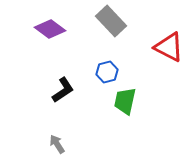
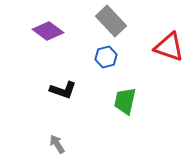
purple diamond: moved 2 px left, 2 px down
red triangle: rotated 8 degrees counterclockwise
blue hexagon: moved 1 px left, 15 px up
black L-shape: rotated 52 degrees clockwise
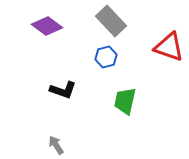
purple diamond: moved 1 px left, 5 px up
gray arrow: moved 1 px left, 1 px down
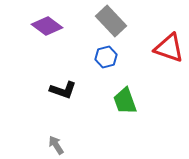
red triangle: moved 1 px down
green trapezoid: rotated 32 degrees counterclockwise
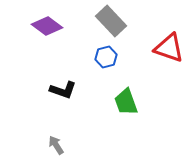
green trapezoid: moved 1 px right, 1 px down
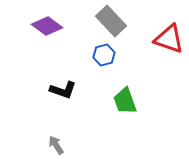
red triangle: moved 9 px up
blue hexagon: moved 2 px left, 2 px up
green trapezoid: moved 1 px left, 1 px up
